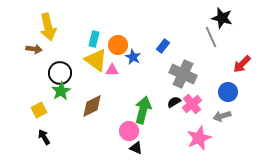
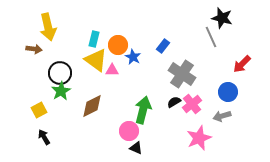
gray cross: moved 1 px left; rotated 8 degrees clockwise
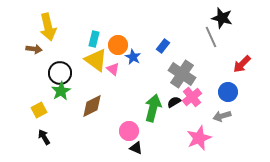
pink triangle: moved 1 px right, 1 px up; rotated 40 degrees clockwise
pink cross: moved 7 px up
green arrow: moved 10 px right, 2 px up
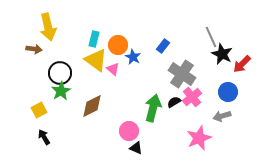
black star: moved 36 px down; rotated 10 degrees clockwise
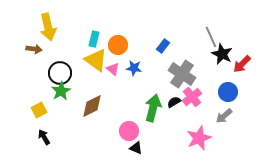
blue star: moved 1 px right, 11 px down; rotated 21 degrees counterclockwise
gray arrow: moved 2 px right; rotated 24 degrees counterclockwise
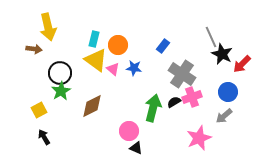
pink cross: rotated 18 degrees clockwise
